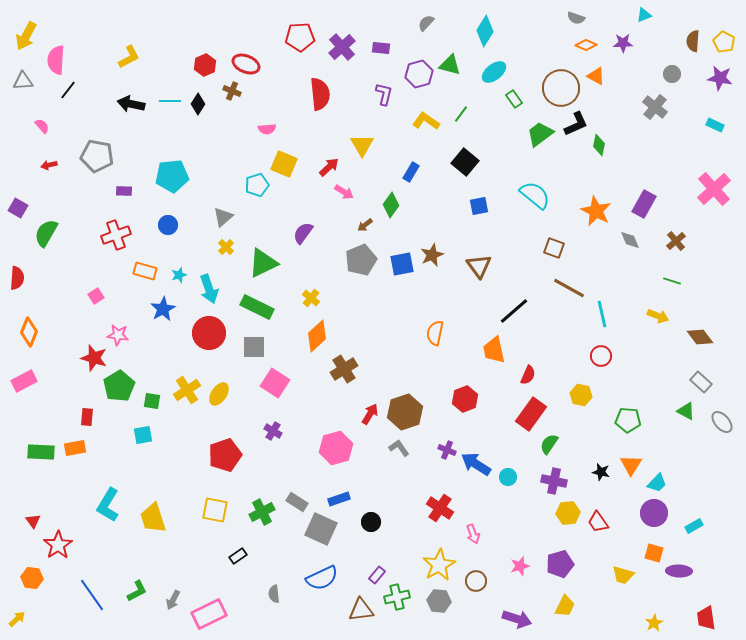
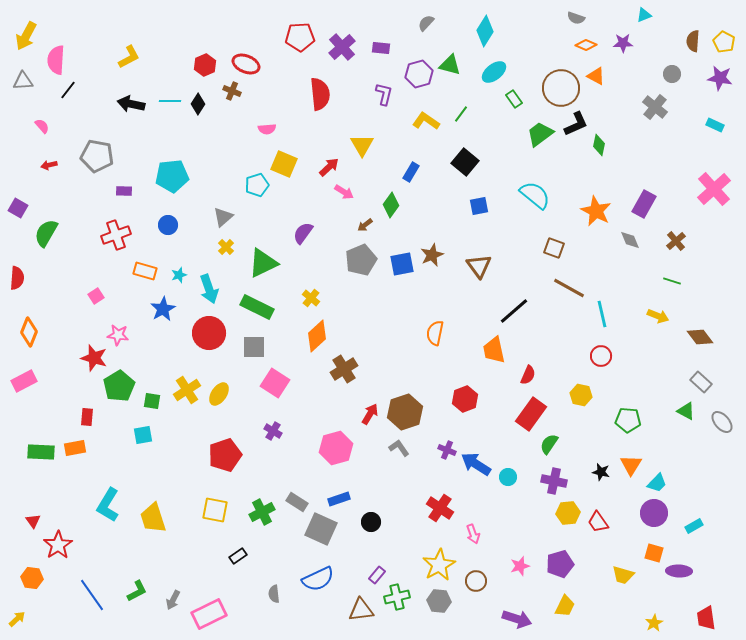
blue semicircle at (322, 578): moved 4 px left, 1 px down
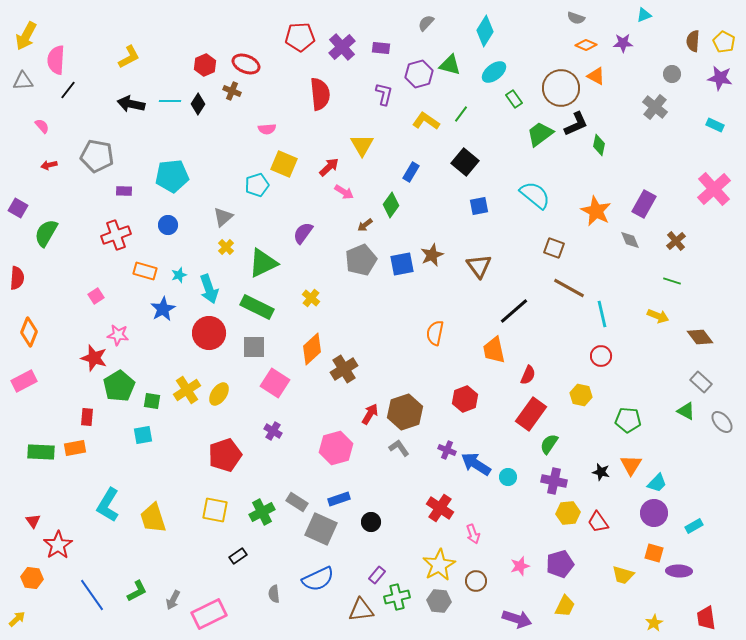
orange diamond at (317, 336): moved 5 px left, 13 px down
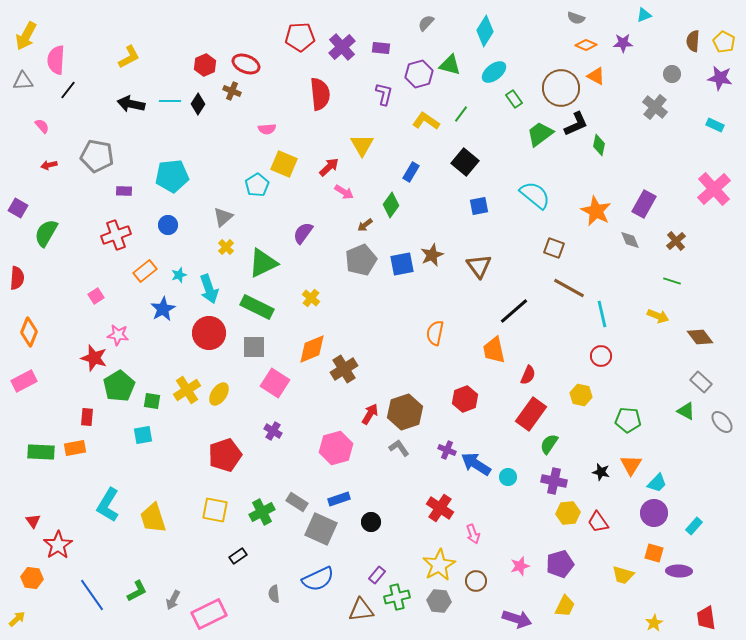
cyan pentagon at (257, 185): rotated 15 degrees counterclockwise
orange rectangle at (145, 271): rotated 55 degrees counterclockwise
orange diamond at (312, 349): rotated 20 degrees clockwise
cyan rectangle at (694, 526): rotated 18 degrees counterclockwise
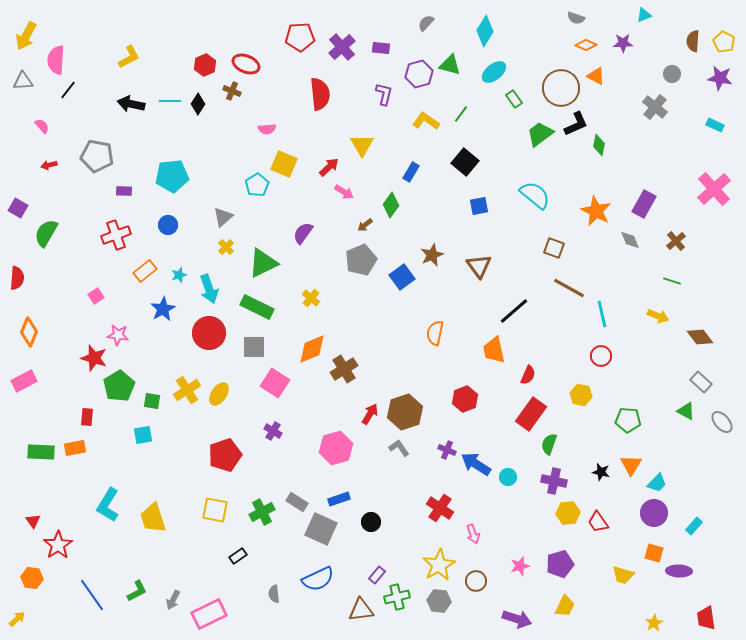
blue square at (402, 264): moved 13 px down; rotated 25 degrees counterclockwise
green semicircle at (549, 444): rotated 15 degrees counterclockwise
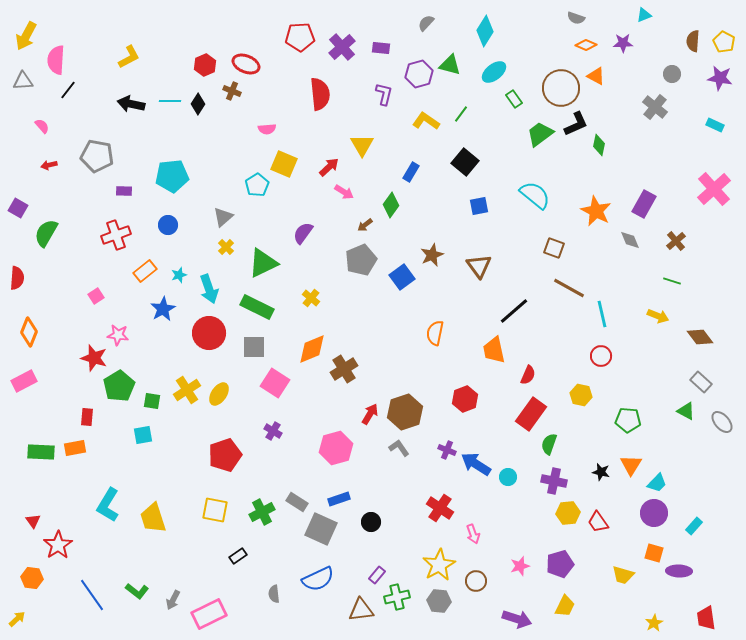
green L-shape at (137, 591): rotated 65 degrees clockwise
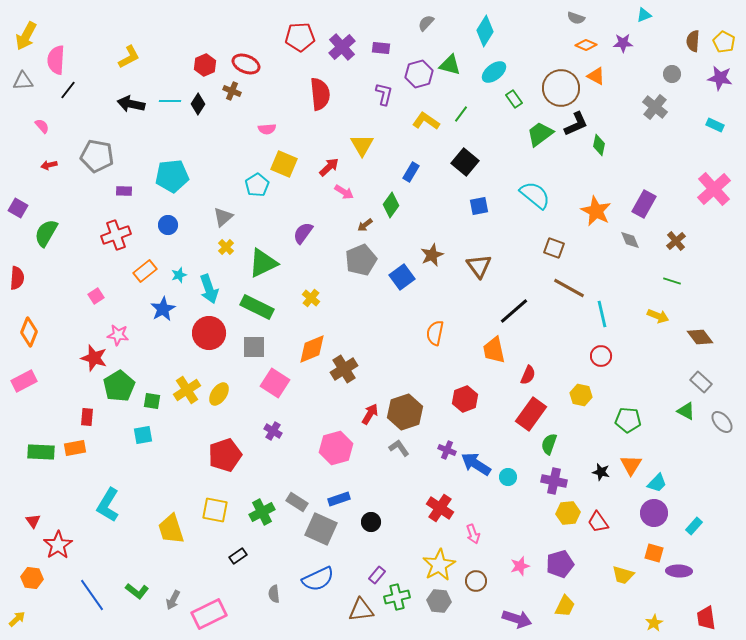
yellow trapezoid at (153, 518): moved 18 px right, 11 px down
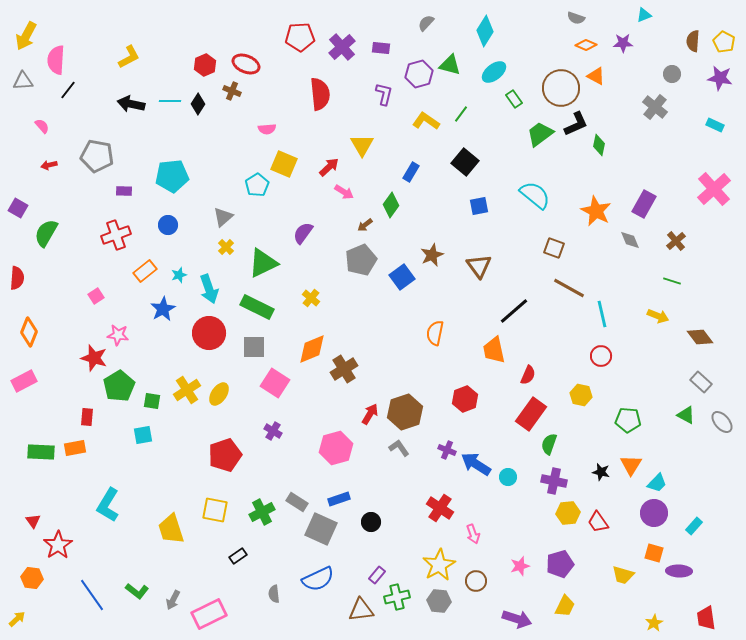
green triangle at (686, 411): moved 4 px down
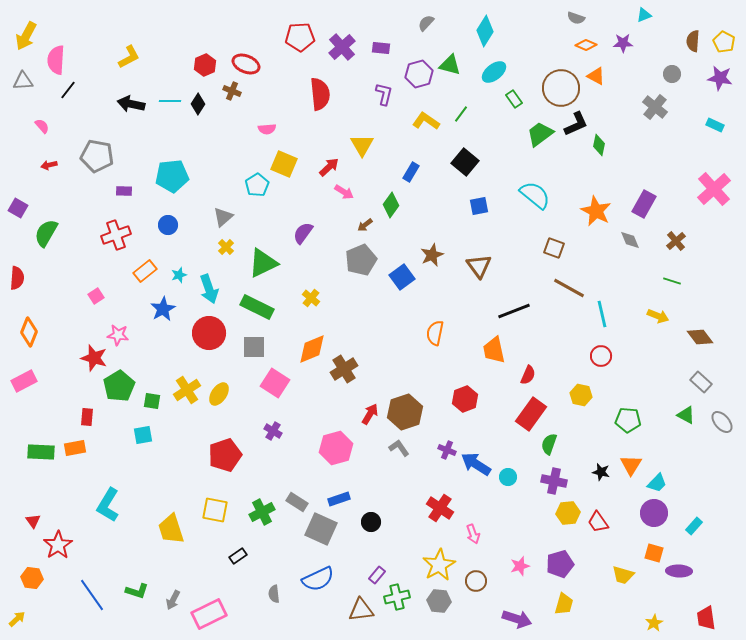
black line at (514, 311): rotated 20 degrees clockwise
green L-shape at (137, 591): rotated 20 degrees counterclockwise
yellow trapezoid at (565, 606): moved 1 px left, 2 px up; rotated 10 degrees counterclockwise
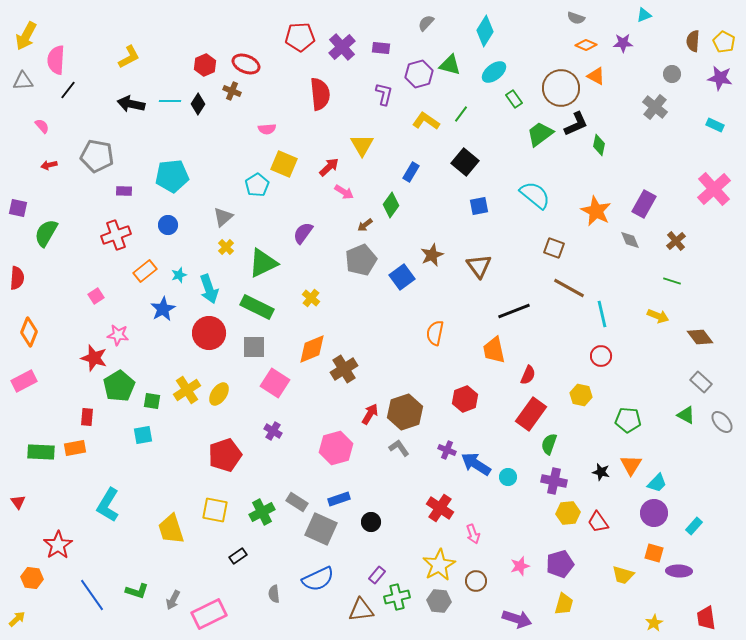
purple square at (18, 208): rotated 18 degrees counterclockwise
red triangle at (33, 521): moved 15 px left, 19 px up
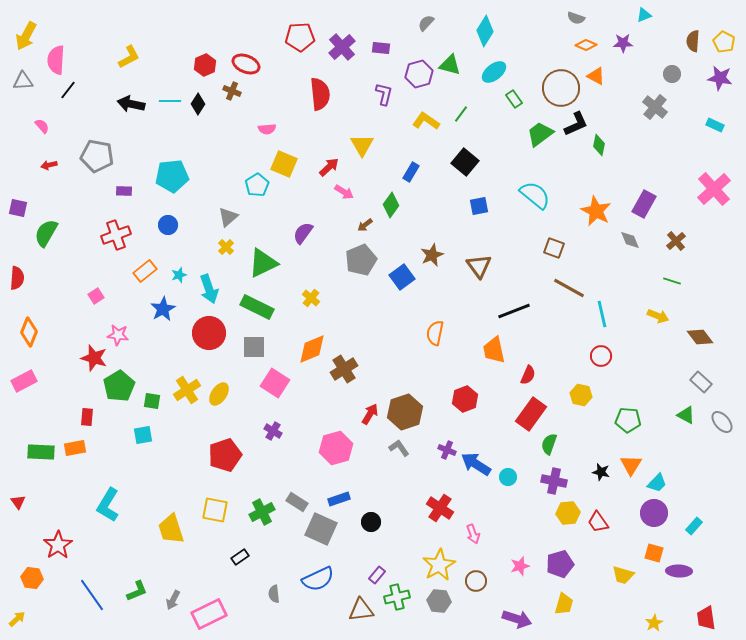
gray triangle at (223, 217): moved 5 px right
black rectangle at (238, 556): moved 2 px right, 1 px down
green L-shape at (137, 591): rotated 40 degrees counterclockwise
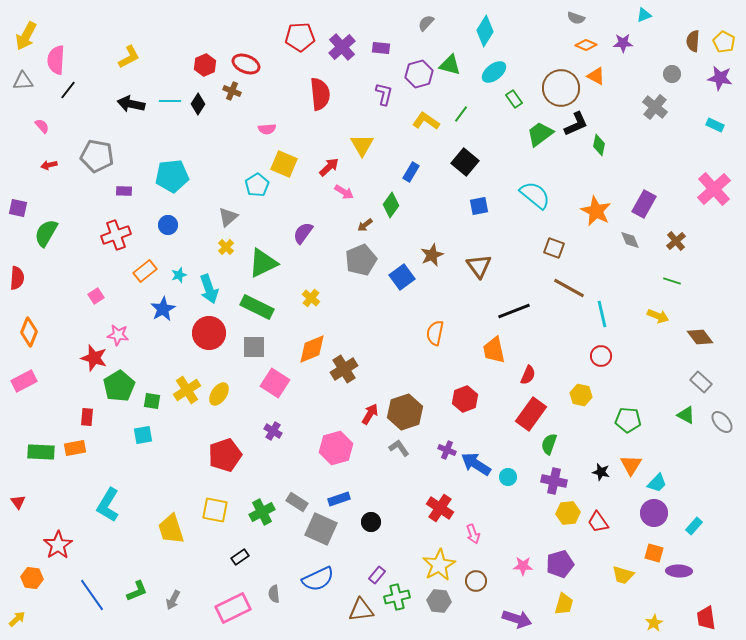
pink star at (520, 566): moved 3 px right; rotated 18 degrees clockwise
pink rectangle at (209, 614): moved 24 px right, 6 px up
